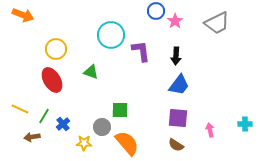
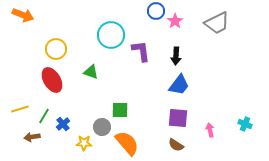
yellow line: rotated 42 degrees counterclockwise
cyan cross: rotated 24 degrees clockwise
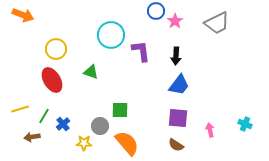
gray circle: moved 2 px left, 1 px up
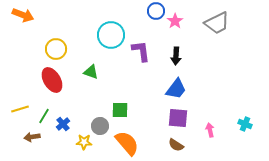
blue trapezoid: moved 3 px left, 4 px down
yellow star: moved 1 px up
